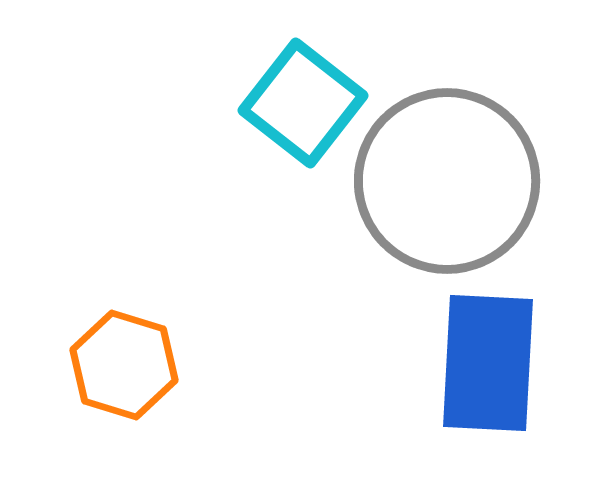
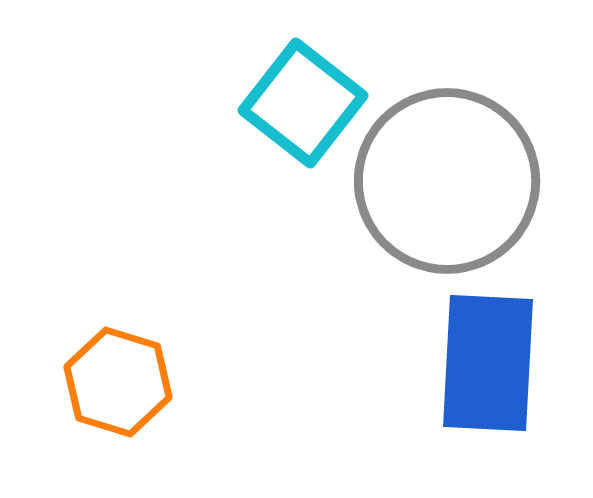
orange hexagon: moved 6 px left, 17 px down
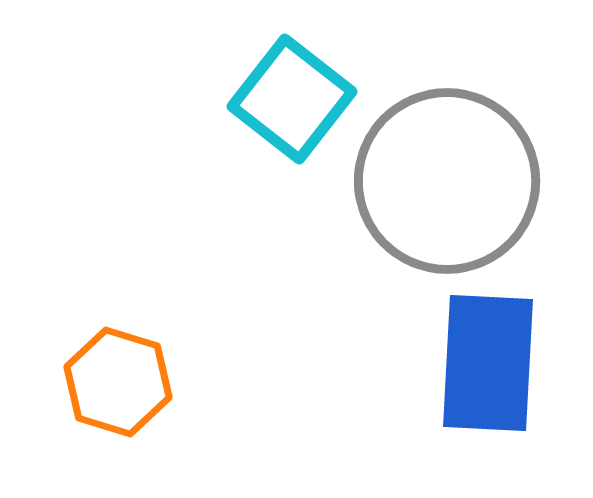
cyan square: moved 11 px left, 4 px up
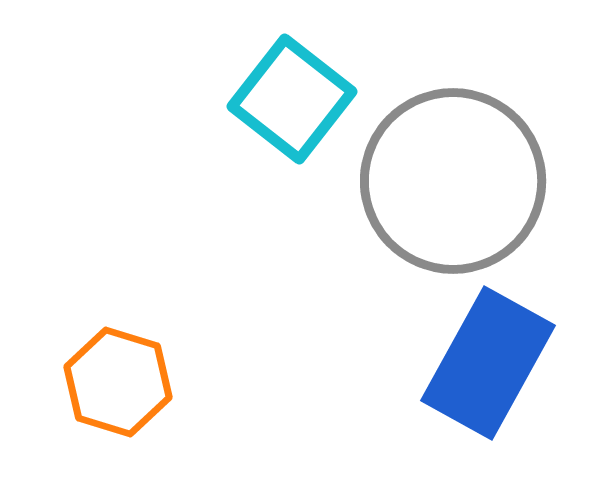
gray circle: moved 6 px right
blue rectangle: rotated 26 degrees clockwise
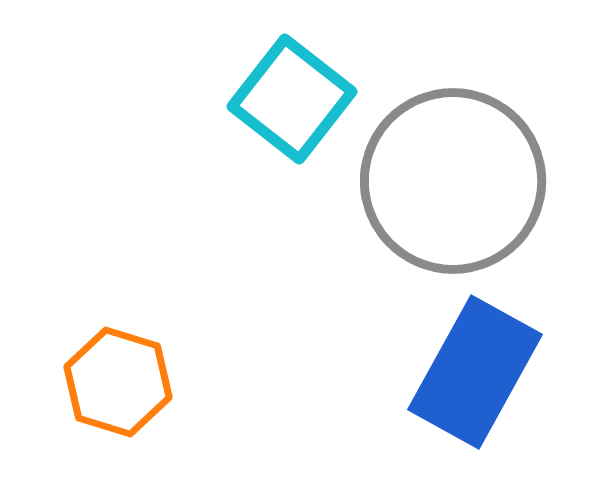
blue rectangle: moved 13 px left, 9 px down
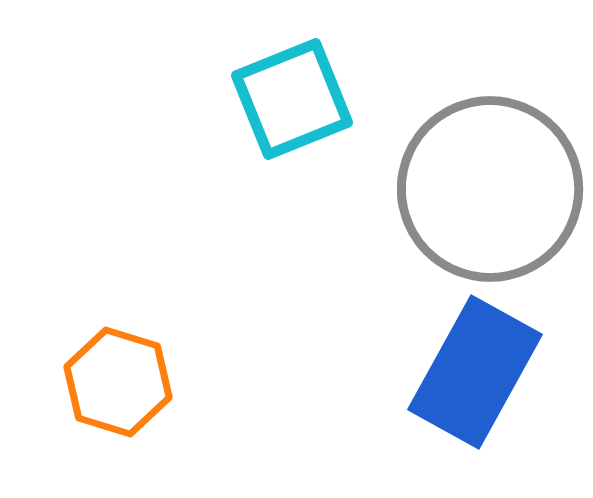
cyan square: rotated 30 degrees clockwise
gray circle: moved 37 px right, 8 px down
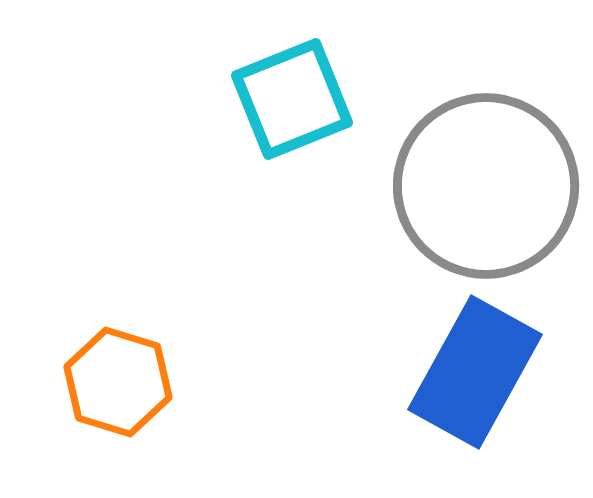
gray circle: moved 4 px left, 3 px up
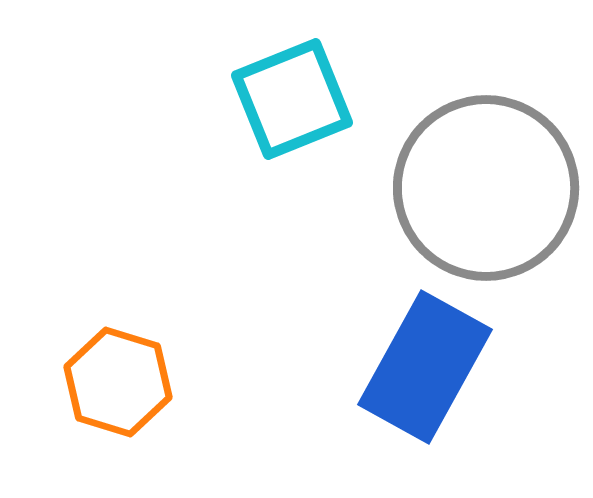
gray circle: moved 2 px down
blue rectangle: moved 50 px left, 5 px up
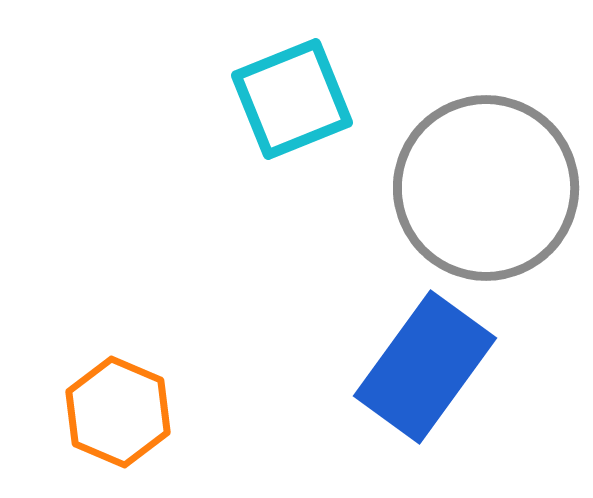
blue rectangle: rotated 7 degrees clockwise
orange hexagon: moved 30 px down; rotated 6 degrees clockwise
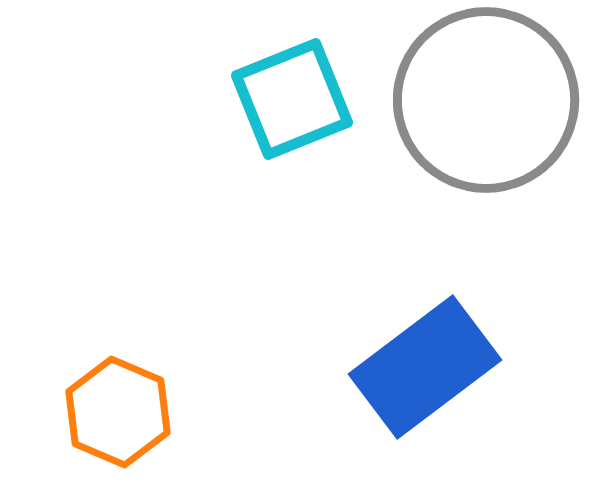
gray circle: moved 88 px up
blue rectangle: rotated 17 degrees clockwise
